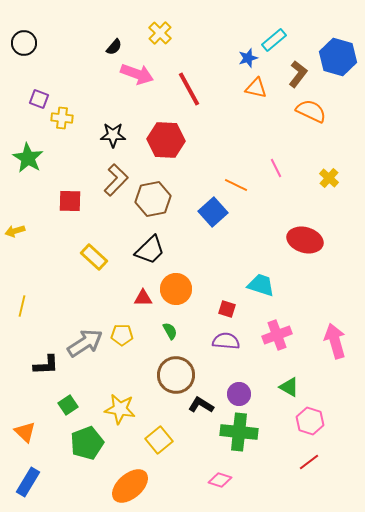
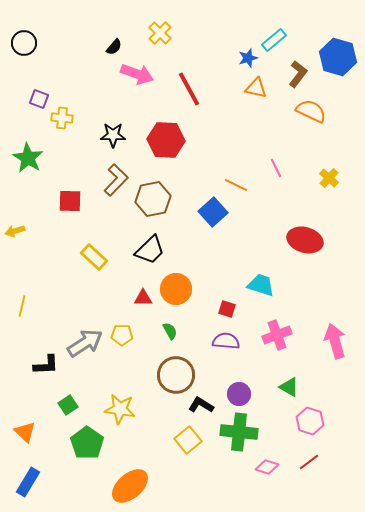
yellow square at (159, 440): moved 29 px right
green pentagon at (87, 443): rotated 16 degrees counterclockwise
pink diamond at (220, 480): moved 47 px right, 13 px up
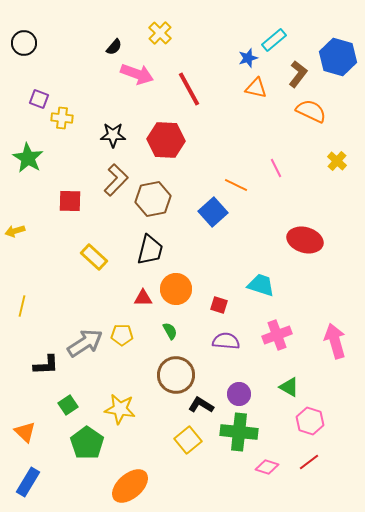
yellow cross at (329, 178): moved 8 px right, 17 px up
black trapezoid at (150, 250): rotated 32 degrees counterclockwise
red square at (227, 309): moved 8 px left, 4 px up
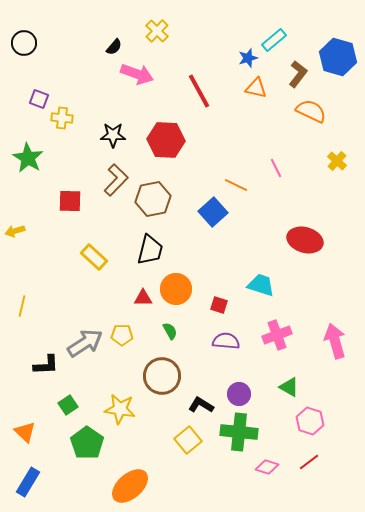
yellow cross at (160, 33): moved 3 px left, 2 px up
red line at (189, 89): moved 10 px right, 2 px down
brown circle at (176, 375): moved 14 px left, 1 px down
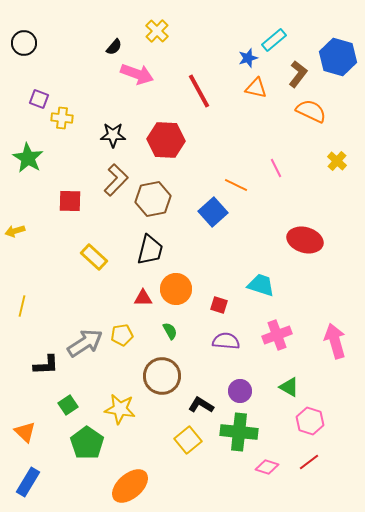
yellow pentagon at (122, 335): rotated 10 degrees counterclockwise
purple circle at (239, 394): moved 1 px right, 3 px up
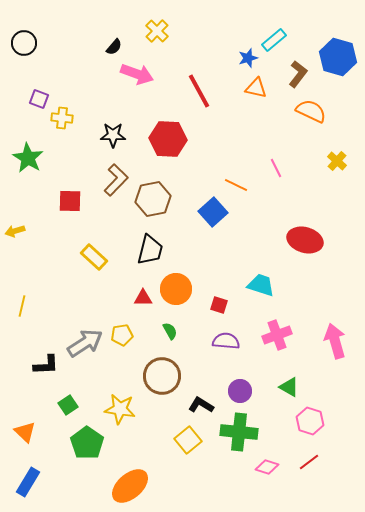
red hexagon at (166, 140): moved 2 px right, 1 px up
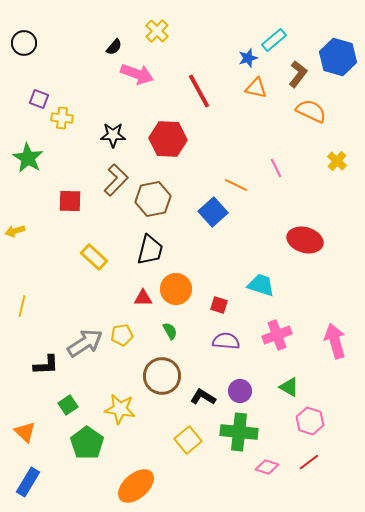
black L-shape at (201, 405): moved 2 px right, 8 px up
orange ellipse at (130, 486): moved 6 px right
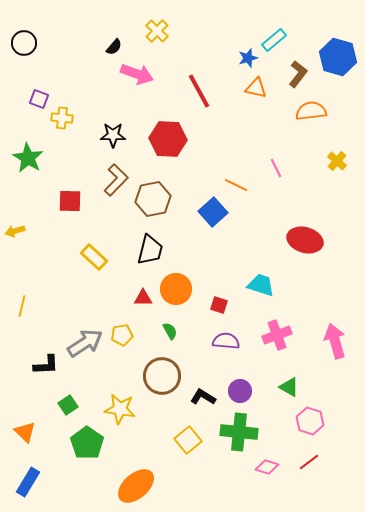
orange semicircle at (311, 111): rotated 32 degrees counterclockwise
